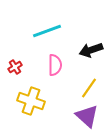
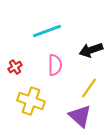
purple triangle: moved 7 px left
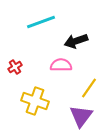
cyan line: moved 6 px left, 9 px up
black arrow: moved 15 px left, 9 px up
pink semicircle: moved 6 px right; rotated 90 degrees counterclockwise
yellow cross: moved 4 px right
purple triangle: moved 1 px right; rotated 25 degrees clockwise
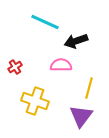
cyan line: moved 4 px right; rotated 44 degrees clockwise
yellow line: rotated 20 degrees counterclockwise
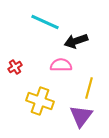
yellow cross: moved 5 px right
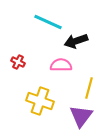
cyan line: moved 3 px right
red cross: moved 3 px right, 5 px up; rotated 32 degrees counterclockwise
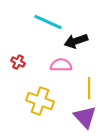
yellow line: rotated 15 degrees counterclockwise
purple triangle: moved 4 px right, 1 px down; rotated 20 degrees counterclockwise
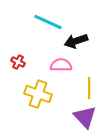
yellow cross: moved 2 px left, 7 px up
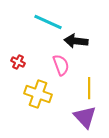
black arrow: rotated 25 degrees clockwise
pink semicircle: rotated 70 degrees clockwise
